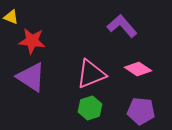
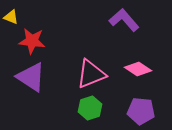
purple L-shape: moved 2 px right, 6 px up
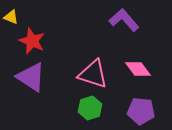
red star: rotated 16 degrees clockwise
pink diamond: rotated 20 degrees clockwise
pink triangle: moved 2 px right; rotated 40 degrees clockwise
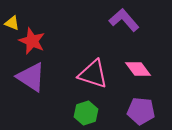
yellow triangle: moved 1 px right, 6 px down
green hexagon: moved 4 px left, 5 px down
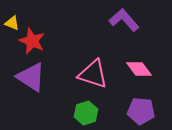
pink diamond: moved 1 px right
